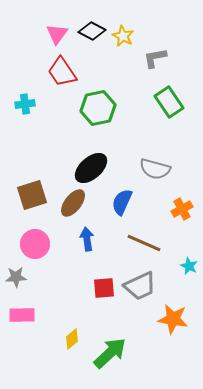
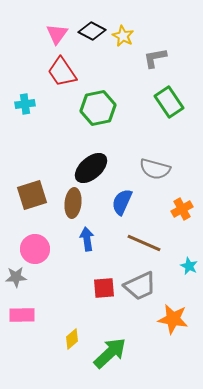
brown ellipse: rotated 32 degrees counterclockwise
pink circle: moved 5 px down
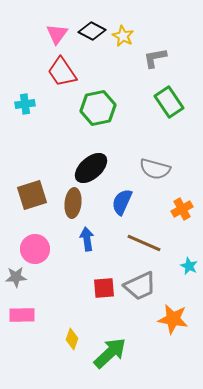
yellow diamond: rotated 30 degrees counterclockwise
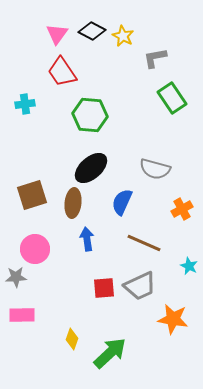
green rectangle: moved 3 px right, 4 px up
green hexagon: moved 8 px left, 7 px down; rotated 16 degrees clockwise
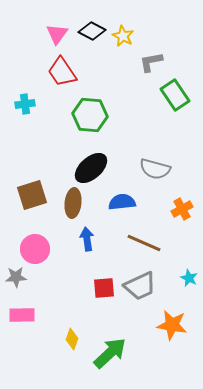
gray L-shape: moved 4 px left, 4 px down
green rectangle: moved 3 px right, 3 px up
blue semicircle: rotated 60 degrees clockwise
cyan star: moved 12 px down
orange star: moved 1 px left, 6 px down
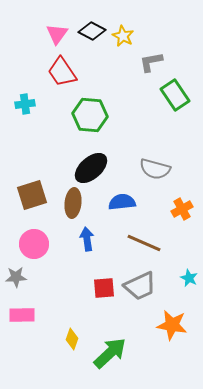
pink circle: moved 1 px left, 5 px up
